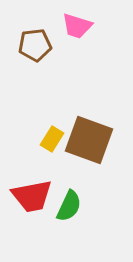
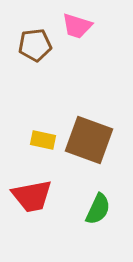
yellow rectangle: moved 9 px left, 1 px down; rotated 70 degrees clockwise
green semicircle: moved 29 px right, 3 px down
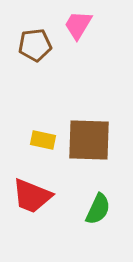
pink trapezoid: moved 1 px right, 1 px up; rotated 104 degrees clockwise
brown square: rotated 18 degrees counterclockwise
red trapezoid: rotated 33 degrees clockwise
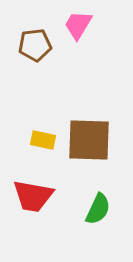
red trapezoid: moved 1 px right; rotated 12 degrees counterclockwise
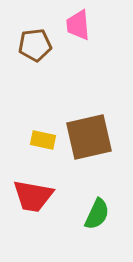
pink trapezoid: rotated 36 degrees counterclockwise
brown square: moved 3 px up; rotated 15 degrees counterclockwise
green semicircle: moved 1 px left, 5 px down
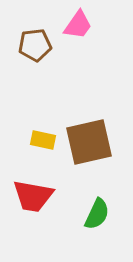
pink trapezoid: rotated 140 degrees counterclockwise
brown square: moved 5 px down
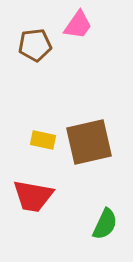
green semicircle: moved 8 px right, 10 px down
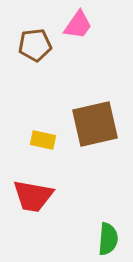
brown square: moved 6 px right, 18 px up
green semicircle: moved 3 px right, 15 px down; rotated 20 degrees counterclockwise
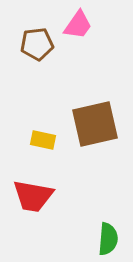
brown pentagon: moved 2 px right, 1 px up
